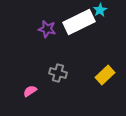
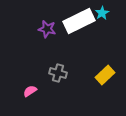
cyan star: moved 2 px right, 3 px down
white rectangle: moved 1 px up
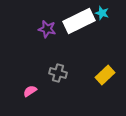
cyan star: rotated 24 degrees counterclockwise
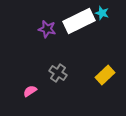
gray cross: rotated 18 degrees clockwise
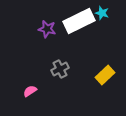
gray cross: moved 2 px right, 4 px up; rotated 30 degrees clockwise
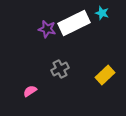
white rectangle: moved 5 px left, 2 px down
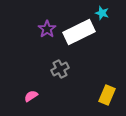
white rectangle: moved 5 px right, 9 px down
purple star: rotated 24 degrees clockwise
yellow rectangle: moved 2 px right, 20 px down; rotated 24 degrees counterclockwise
pink semicircle: moved 1 px right, 5 px down
